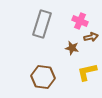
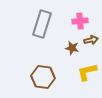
pink cross: rotated 28 degrees counterclockwise
brown arrow: moved 3 px down
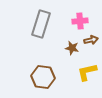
gray rectangle: moved 1 px left
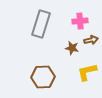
brown hexagon: rotated 10 degrees counterclockwise
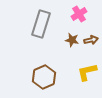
pink cross: moved 1 px left, 7 px up; rotated 28 degrees counterclockwise
brown star: moved 8 px up
brown hexagon: moved 1 px right; rotated 20 degrees counterclockwise
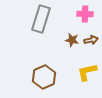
pink cross: moved 6 px right; rotated 35 degrees clockwise
gray rectangle: moved 5 px up
